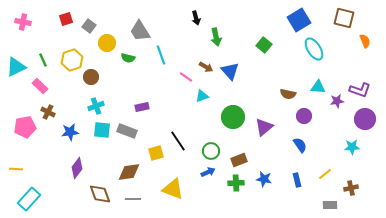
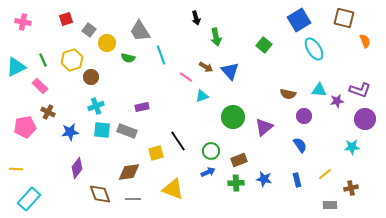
gray square at (89, 26): moved 4 px down
cyan triangle at (318, 87): moved 1 px right, 3 px down
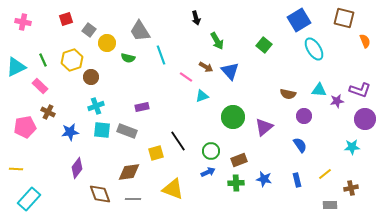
green arrow at (216, 37): moved 1 px right, 4 px down; rotated 18 degrees counterclockwise
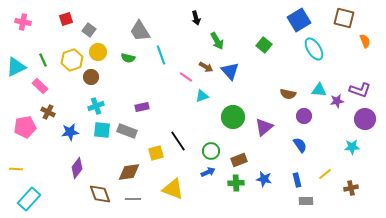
yellow circle at (107, 43): moved 9 px left, 9 px down
gray rectangle at (330, 205): moved 24 px left, 4 px up
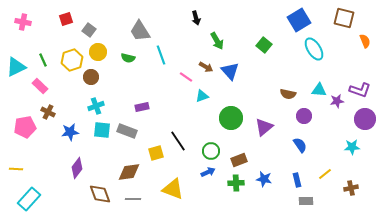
green circle at (233, 117): moved 2 px left, 1 px down
